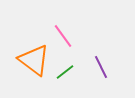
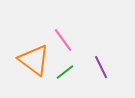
pink line: moved 4 px down
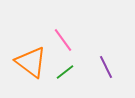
orange triangle: moved 3 px left, 2 px down
purple line: moved 5 px right
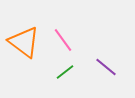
orange triangle: moved 7 px left, 20 px up
purple line: rotated 25 degrees counterclockwise
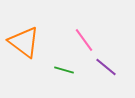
pink line: moved 21 px right
green line: moved 1 px left, 2 px up; rotated 54 degrees clockwise
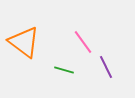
pink line: moved 1 px left, 2 px down
purple line: rotated 25 degrees clockwise
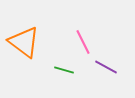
pink line: rotated 10 degrees clockwise
purple line: rotated 35 degrees counterclockwise
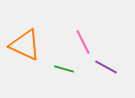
orange triangle: moved 1 px right, 3 px down; rotated 12 degrees counterclockwise
green line: moved 1 px up
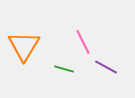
orange triangle: moved 1 px left, 1 px down; rotated 36 degrees clockwise
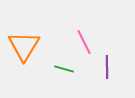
pink line: moved 1 px right
purple line: moved 1 px right; rotated 60 degrees clockwise
